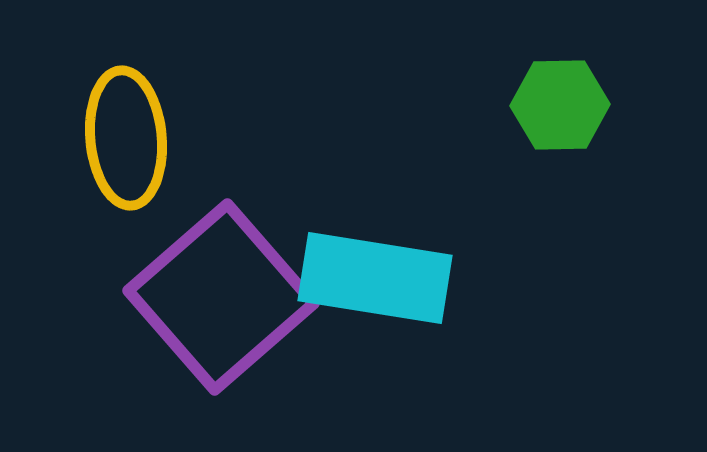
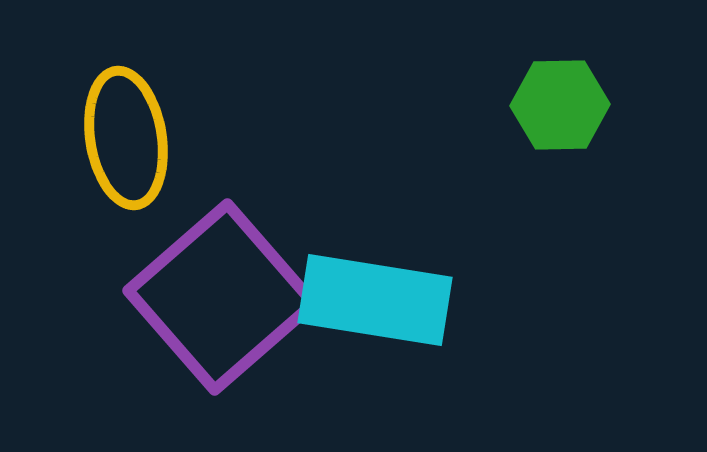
yellow ellipse: rotated 4 degrees counterclockwise
cyan rectangle: moved 22 px down
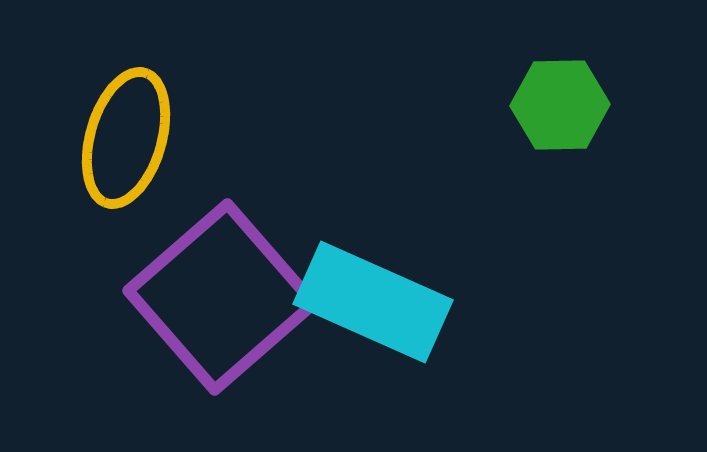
yellow ellipse: rotated 25 degrees clockwise
cyan rectangle: moved 2 px left, 2 px down; rotated 15 degrees clockwise
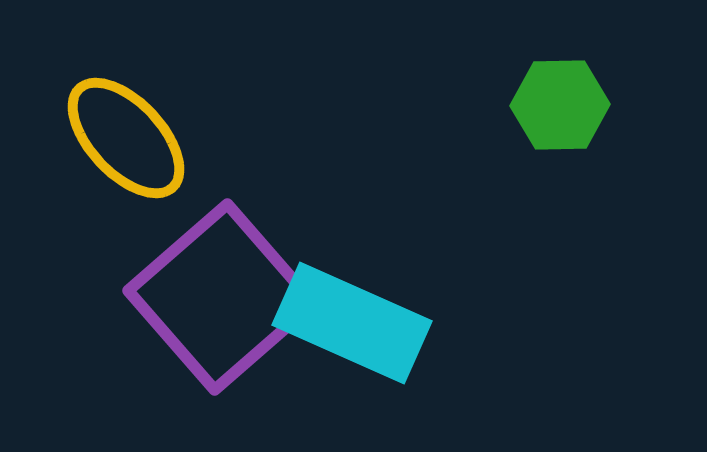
yellow ellipse: rotated 59 degrees counterclockwise
cyan rectangle: moved 21 px left, 21 px down
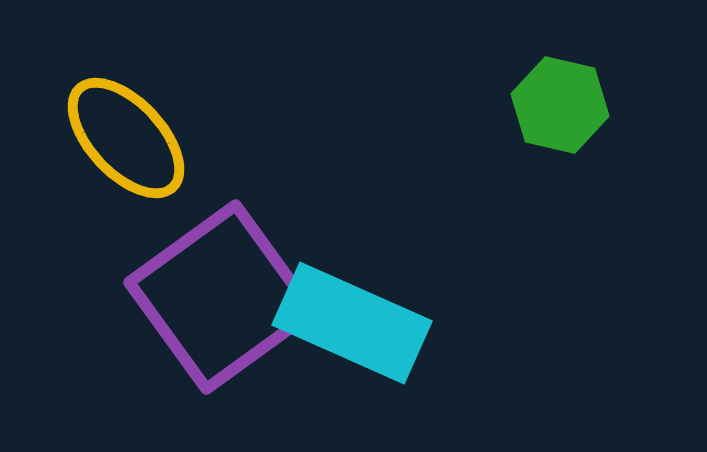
green hexagon: rotated 14 degrees clockwise
purple square: rotated 5 degrees clockwise
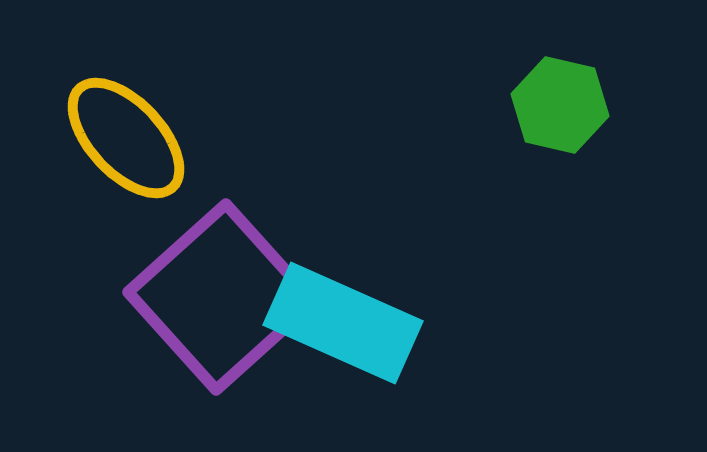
purple square: rotated 6 degrees counterclockwise
cyan rectangle: moved 9 px left
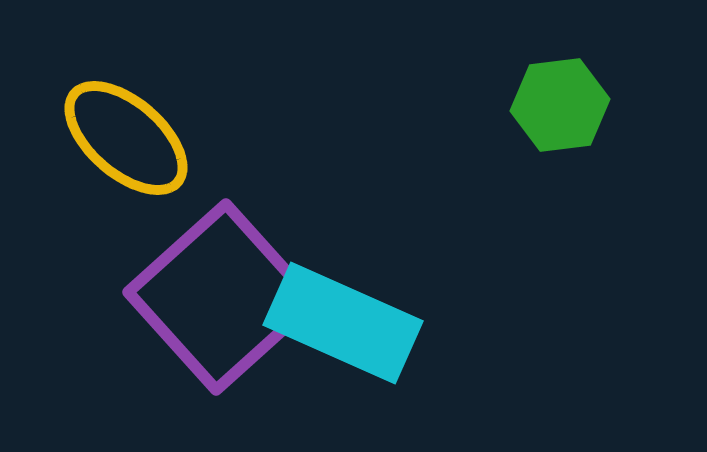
green hexagon: rotated 20 degrees counterclockwise
yellow ellipse: rotated 6 degrees counterclockwise
